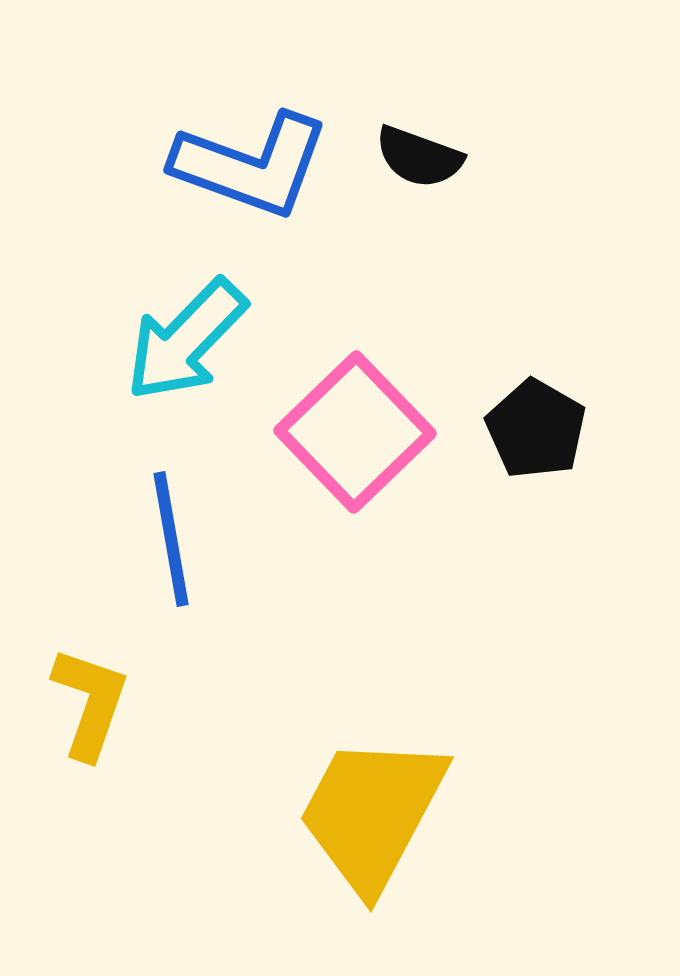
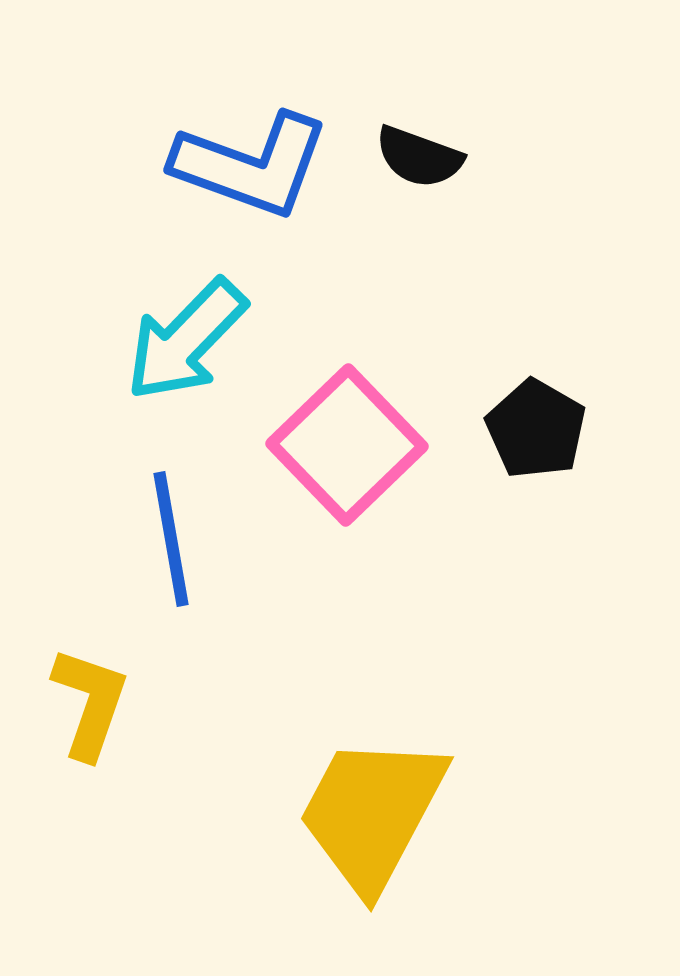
pink square: moved 8 px left, 13 px down
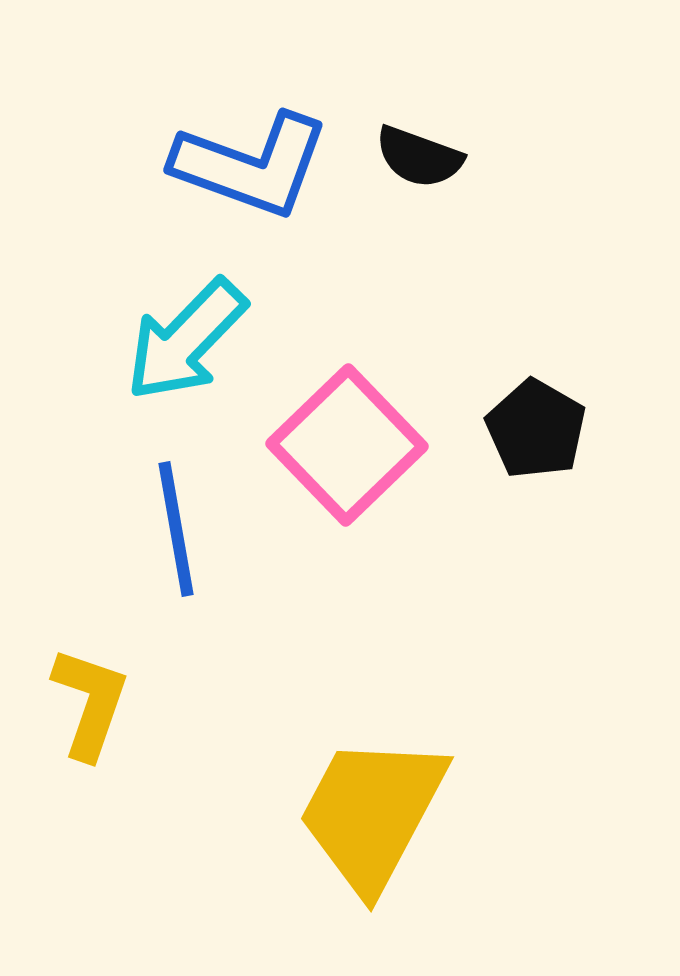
blue line: moved 5 px right, 10 px up
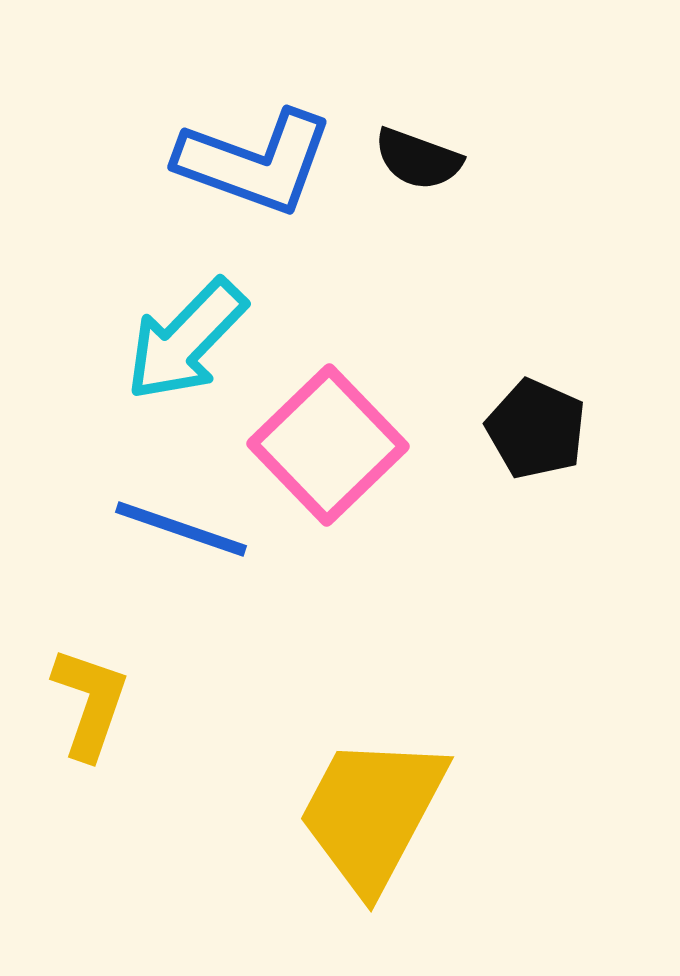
black semicircle: moved 1 px left, 2 px down
blue L-shape: moved 4 px right, 3 px up
black pentagon: rotated 6 degrees counterclockwise
pink square: moved 19 px left
blue line: moved 5 px right; rotated 61 degrees counterclockwise
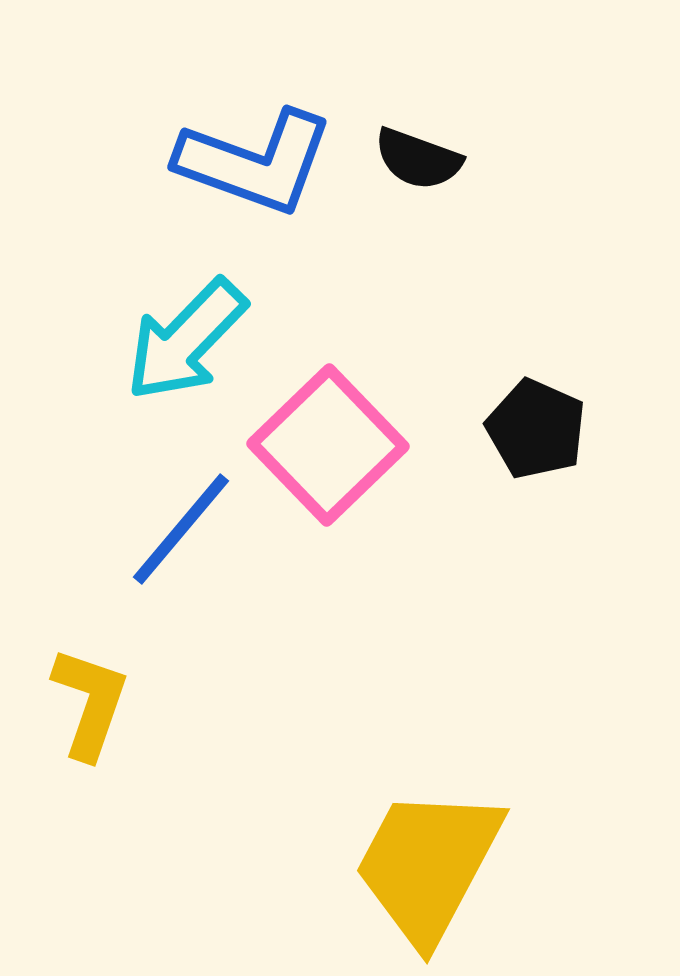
blue line: rotated 69 degrees counterclockwise
yellow trapezoid: moved 56 px right, 52 px down
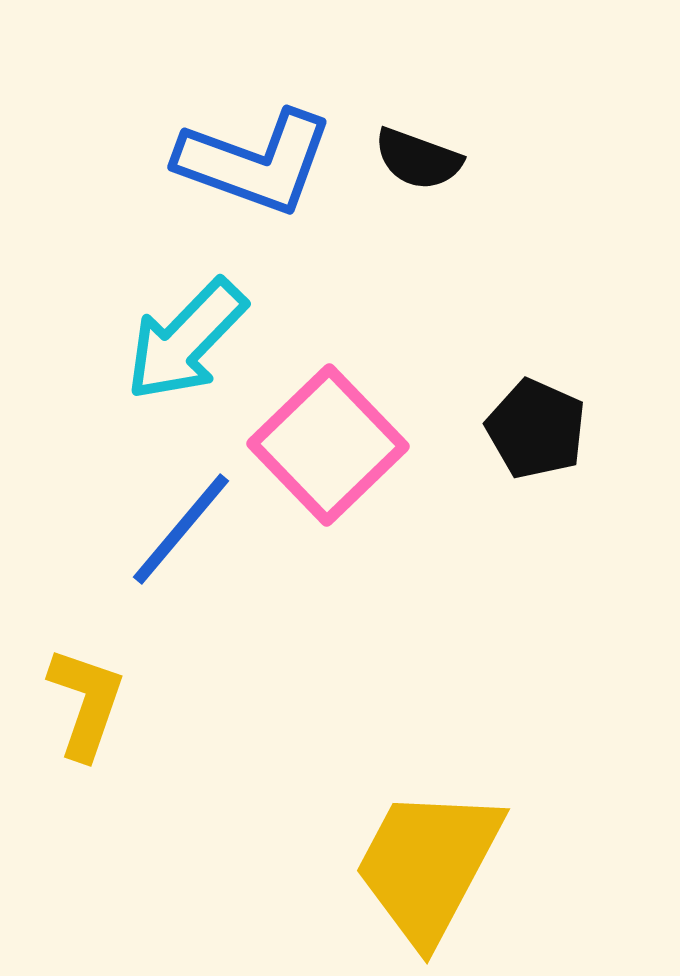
yellow L-shape: moved 4 px left
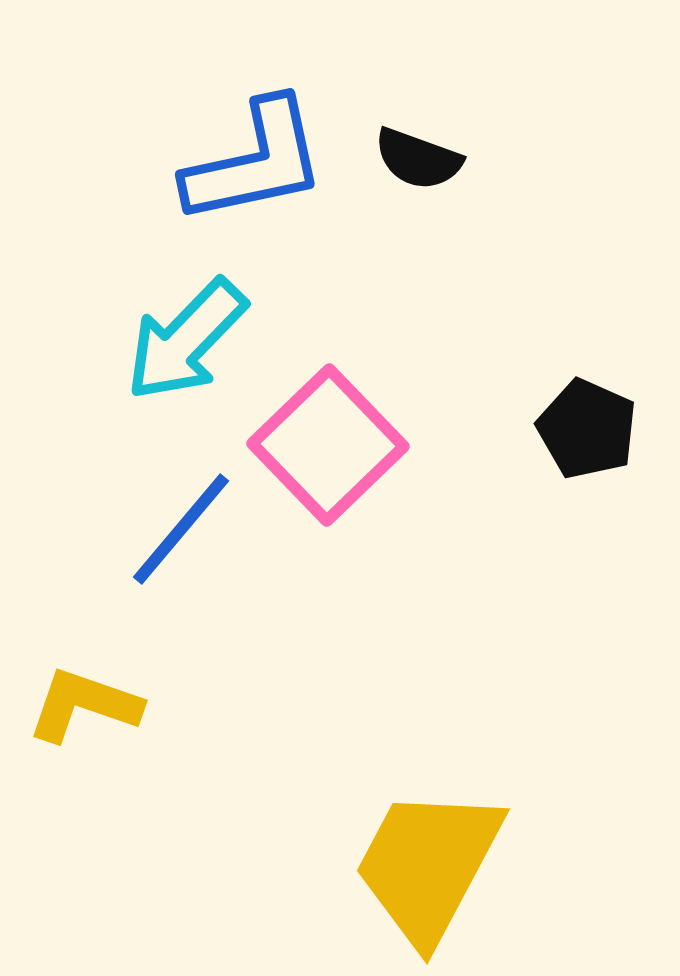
blue L-shape: rotated 32 degrees counterclockwise
black pentagon: moved 51 px right
yellow L-shape: moved 2 px left, 2 px down; rotated 90 degrees counterclockwise
